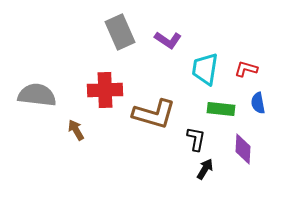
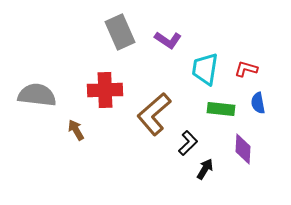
brown L-shape: rotated 123 degrees clockwise
black L-shape: moved 8 px left, 4 px down; rotated 35 degrees clockwise
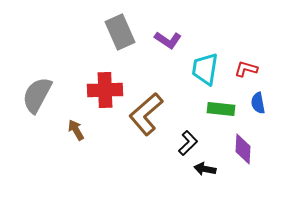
gray semicircle: rotated 69 degrees counterclockwise
brown L-shape: moved 8 px left
black arrow: rotated 110 degrees counterclockwise
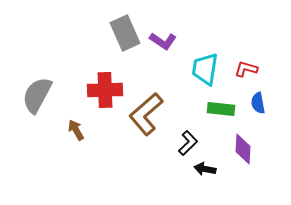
gray rectangle: moved 5 px right, 1 px down
purple L-shape: moved 5 px left, 1 px down
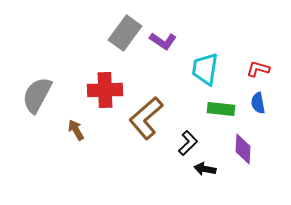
gray rectangle: rotated 60 degrees clockwise
red L-shape: moved 12 px right
brown L-shape: moved 4 px down
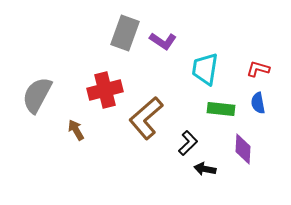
gray rectangle: rotated 16 degrees counterclockwise
red cross: rotated 12 degrees counterclockwise
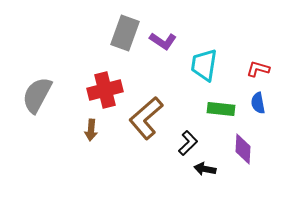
cyan trapezoid: moved 1 px left, 4 px up
brown arrow: moved 15 px right; rotated 145 degrees counterclockwise
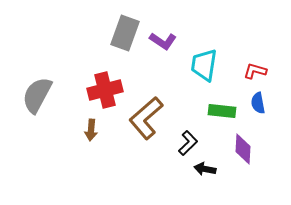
red L-shape: moved 3 px left, 2 px down
green rectangle: moved 1 px right, 2 px down
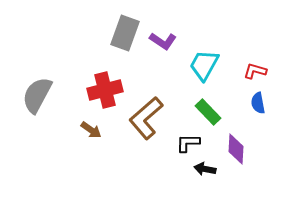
cyan trapezoid: rotated 20 degrees clockwise
green rectangle: moved 14 px left, 1 px down; rotated 40 degrees clockwise
brown arrow: rotated 60 degrees counterclockwise
black L-shape: rotated 135 degrees counterclockwise
purple diamond: moved 7 px left
